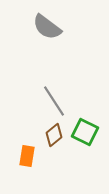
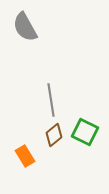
gray semicircle: moved 22 px left; rotated 24 degrees clockwise
gray line: moved 3 px left, 1 px up; rotated 24 degrees clockwise
orange rectangle: moved 2 px left; rotated 40 degrees counterclockwise
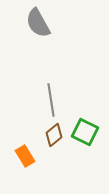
gray semicircle: moved 13 px right, 4 px up
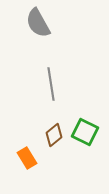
gray line: moved 16 px up
orange rectangle: moved 2 px right, 2 px down
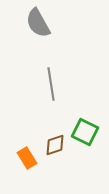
brown diamond: moved 1 px right, 10 px down; rotated 20 degrees clockwise
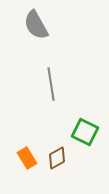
gray semicircle: moved 2 px left, 2 px down
brown diamond: moved 2 px right, 13 px down; rotated 10 degrees counterclockwise
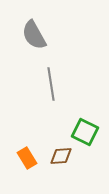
gray semicircle: moved 2 px left, 10 px down
brown diamond: moved 4 px right, 2 px up; rotated 25 degrees clockwise
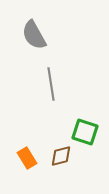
green square: rotated 8 degrees counterclockwise
brown diamond: rotated 10 degrees counterclockwise
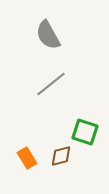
gray semicircle: moved 14 px right
gray line: rotated 60 degrees clockwise
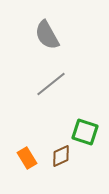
gray semicircle: moved 1 px left
brown diamond: rotated 10 degrees counterclockwise
